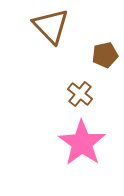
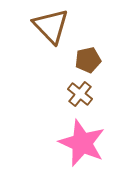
brown pentagon: moved 17 px left, 5 px down
pink star: rotated 12 degrees counterclockwise
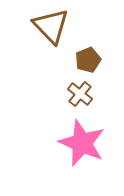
brown pentagon: rotated 10 degrees counterclockwise
